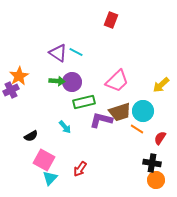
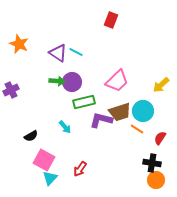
orange star: moved 32 px up; rotated 18 degrees counterclockwise
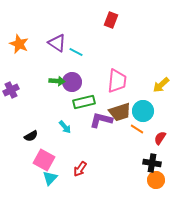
purple triangle: moved 1 px left, 10 px up
pink trapezoid: rotated 40 degrees counterclockwise
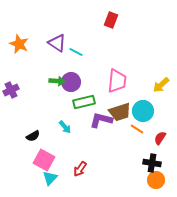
purple circle: moved 1 px left
black semicircle: moved 2 px right
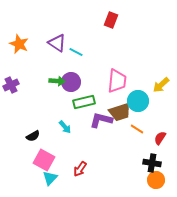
purple cross: moved 5 px up
cyan circle: moved 5 px left, 10 px up
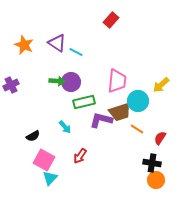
red rectangle: rotated 21 degrees clockwise
orange star: moved 5 px right, 1 px down
red arrow: moved 13 px up
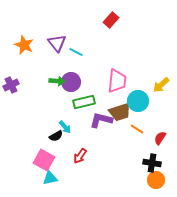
purple triangle: rotated 18 degrees clockwise
black semicircle: moved 23 px right
cyan triangle: rotated 35 degrees clockwise
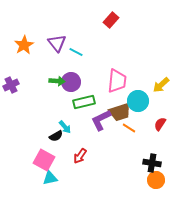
orange star: rotated 18 degrees clockwise
purple L-shape: rotated 40 degrees counterclockwise
orange line: moved 8 px left, 1 px up
red semicircle: moved 14 px up
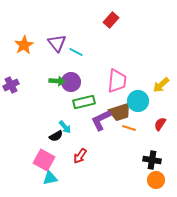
orange line: rotated 16 degrees counterclockwise
black cross: moved 3 px up
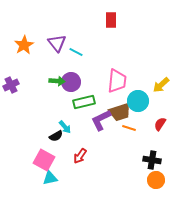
red rectangle: rotated 42 degrees counterclockwise
